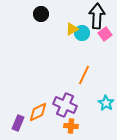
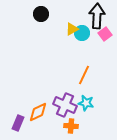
cyan star: moved 20 px left; rotated 21 degrees counterclockwise
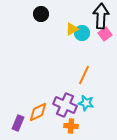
black arrow: moved 4 px right
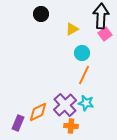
cyan circle: moved 20 px down
purple cross: rotated 25 degrees clockwise
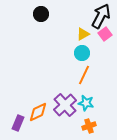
black arrow: rotated 25 degrees clockwise
yellow triangle: moved 11 px right, 5 px down
orange cross: moved 18 px right; rotated 24 degrees counterclockwise
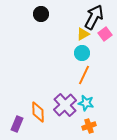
black arrow: moved 7 px left, 1 px down
orange diamond: rotated 65 degrees counterclockwise
purple rectangle: moved 1 px left, 1 px down
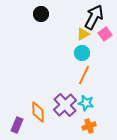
purple rectangle: moved 1 px down
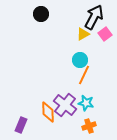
cyan circle: moved 2 px left, 7 px down
purple cross: rotated 10 degrees counterclockwise
orange diamond: moved 10 px right
purple rectangle: moved 4 px right
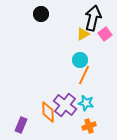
black arrow: moved 1 px left, 1 px down; rotated 15 degrees counterclockwise
